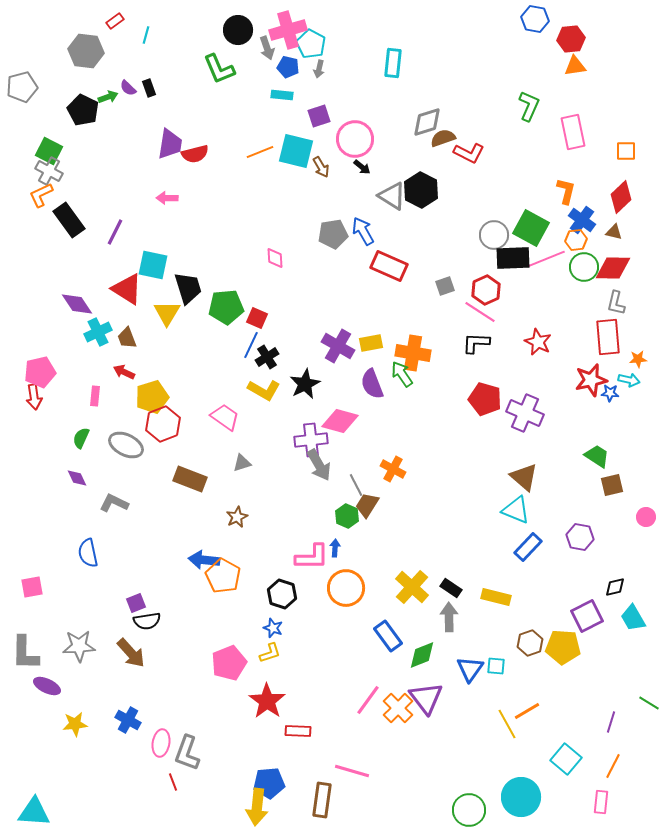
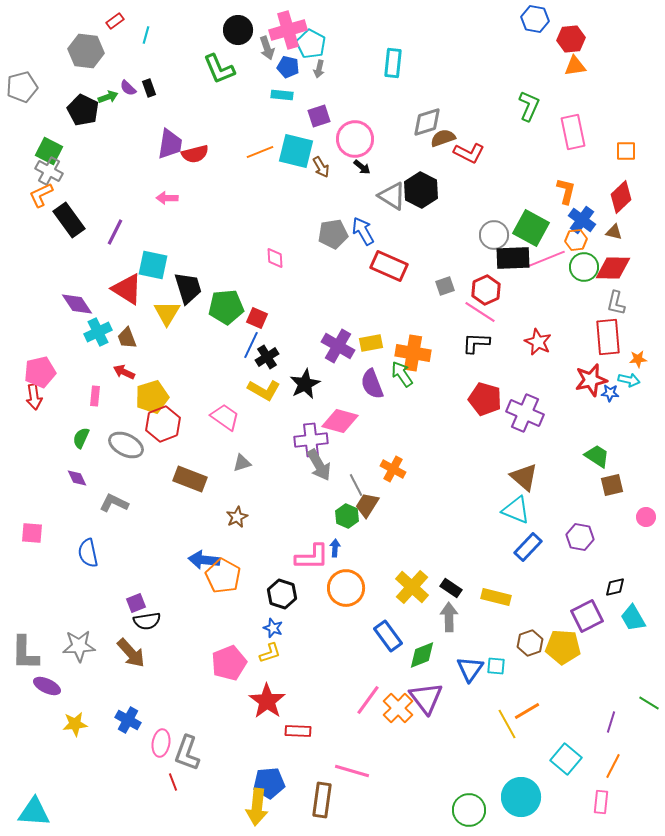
pink square at (32, 587): moved 54 px up; rotated 15 degrees clockwise
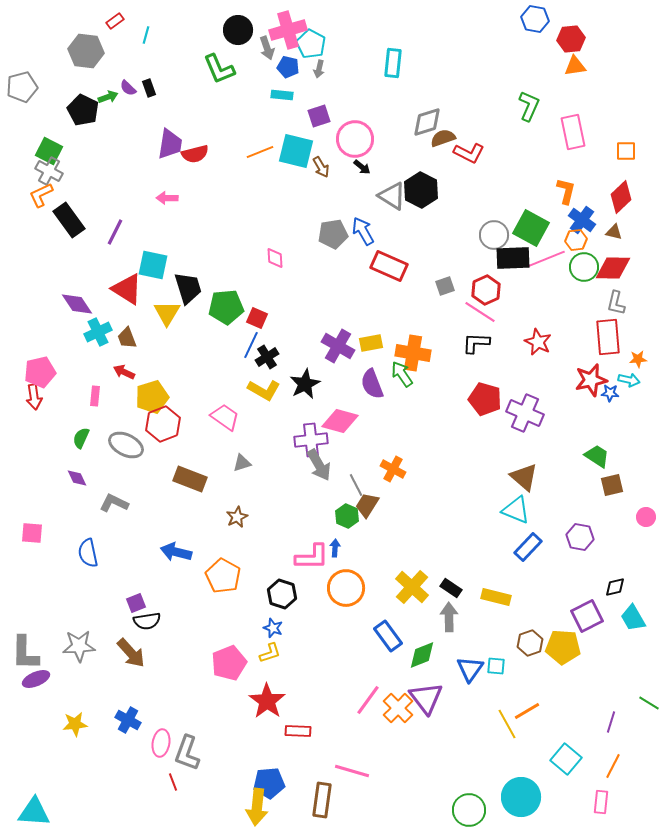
blue arrow at (204, 560): moved 28 px left, 8 px up; rotated 8 degrees clockwise
purple ellipse at (47, 686): moved 11 px left, 7 px up; rotated 48 degrees counterclockwise
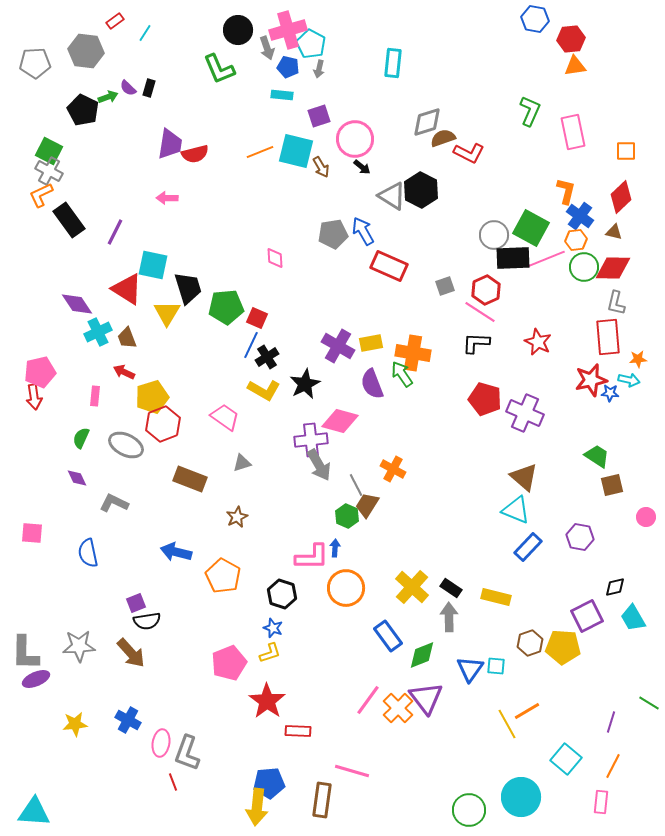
cyan line at (146, 35): moved 1 px left, 2 px up; rotated 18 degrees clockwise
gray pentagon at (22, 87): moved 13 px right, 24 px up; rotated 12 degrees clockwise
black rectangle at (149, 88): rotated 36 degrees clockwise
green L-shape at (529, 106): moved 1 px right, 5 px down
blue cross at (582, 220): moved 2 px left, 4 px up
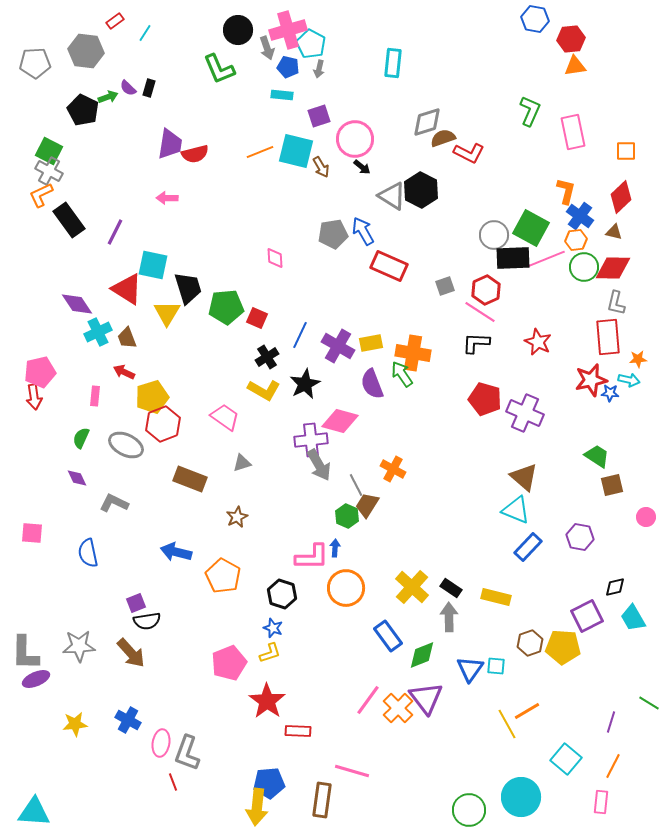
blue line at (251, 345): moved 49 px right, 10 px up
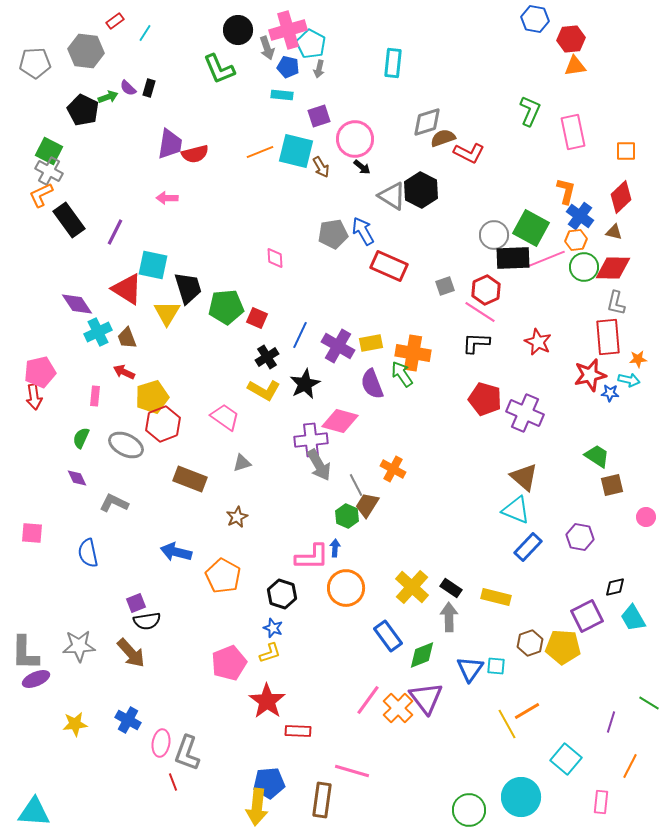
red star at (591, 380): moved 1 px left, 5 px up
orange line at (613, 766): moved 17 px right
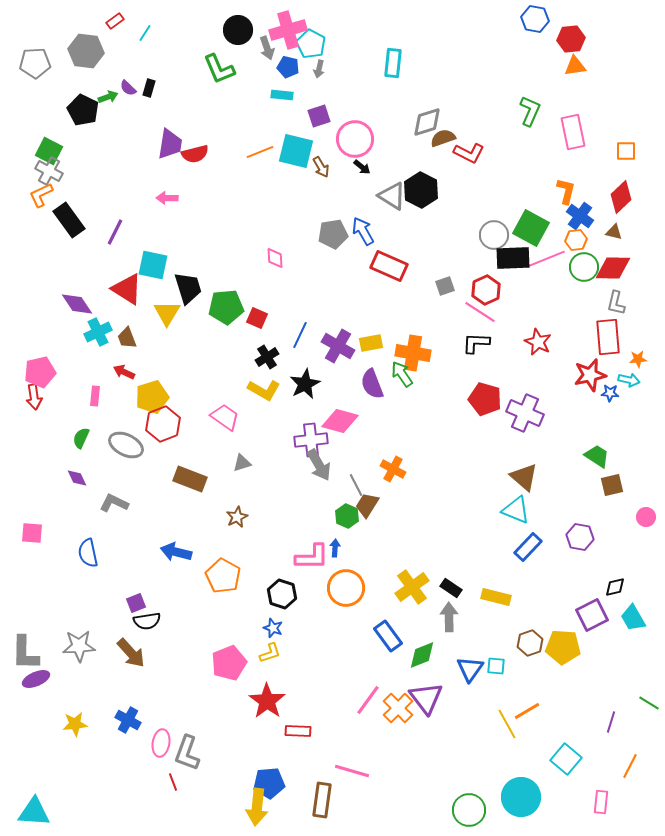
yellow cross at (412, 587): rotated 12 degrees clockwise
purple square at (587, 616): moved 5 px right, 1 px up
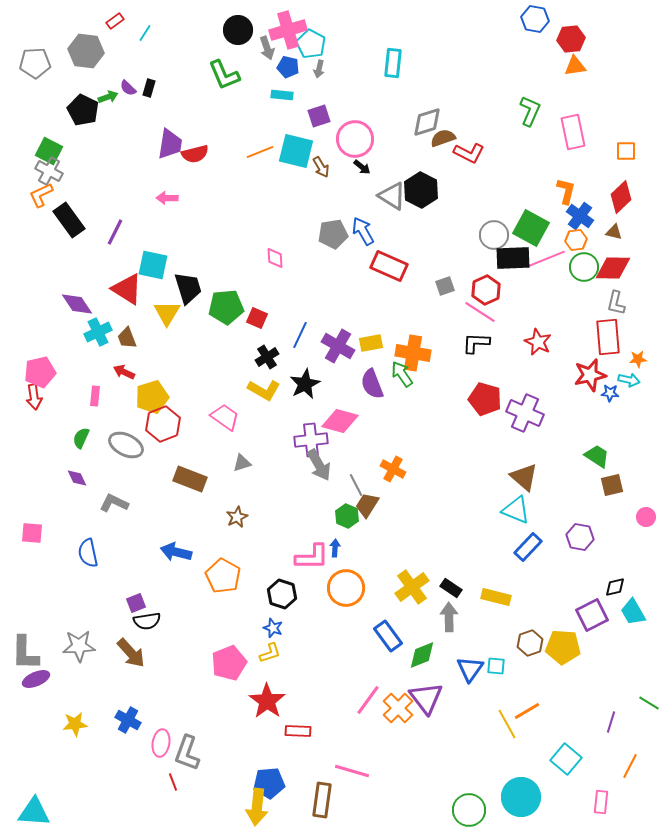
green L-shape at (219, 69): moved 5 px right, 6 px down
cyan trapezoid at (633, 618): moved 6 px up
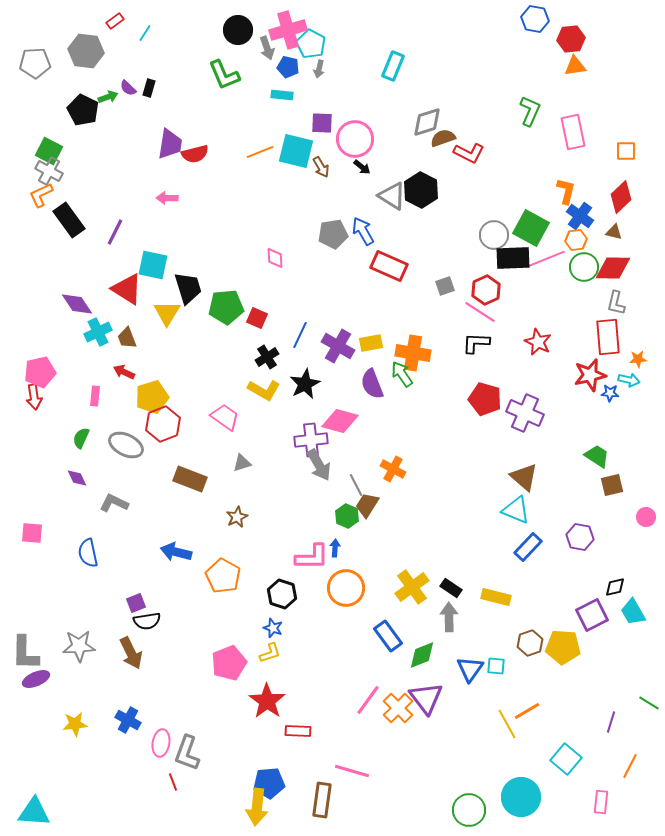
cyan rectangle at (393, 63): moved 3 px down; rotated 16 degrees clockwise
purple square at (319, 116): moved 3 px right, 7 px down; rotated 20 degrees clockwise
brown arrow at (131, 653): rotated 16 degrees clockwise
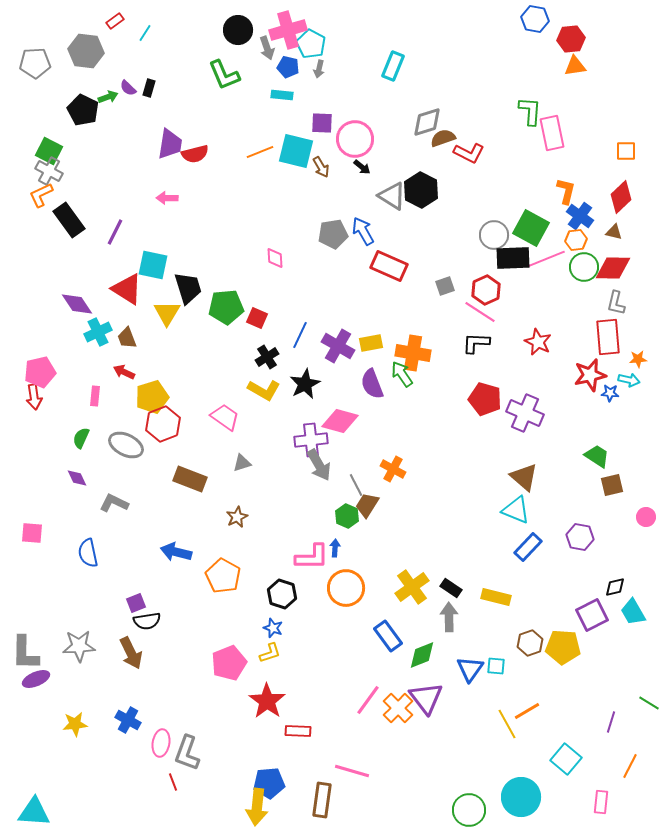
green L-shape at (530, 111): rotated 20 degrees counterclockwise
pink rectangle at (573, 132): moved 21 px left, 1 px down
